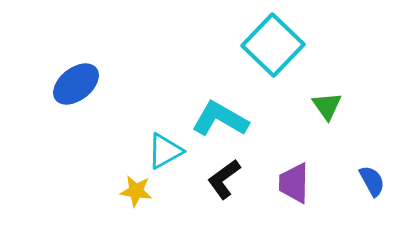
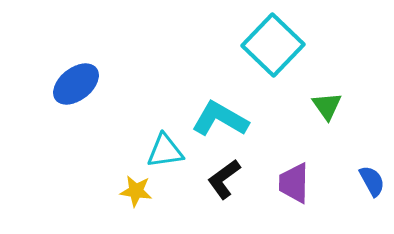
cyan triangle: rotated 21 degrees clockwise
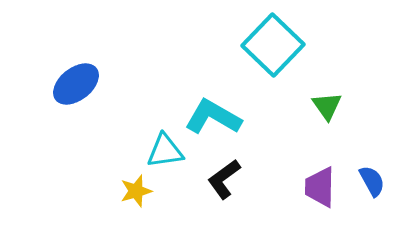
cyan L-shape: moved 7 px left, 2 px up
purple trapezoid: moved 26 px right, 4 px down
yellow star: rotated 24 degrees counterclockwise
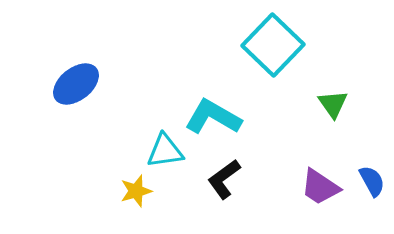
green triangle: moved 6 px right, 2 px up
purple trapezoid: rotated 57 degrees counterclockwise
